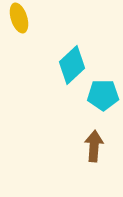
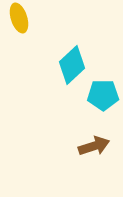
brown arrow: rotated 68 degrees clockwise
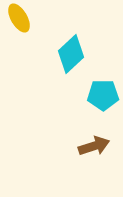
yellow ellipse: rotated 12 degrees counterclockwise
cyan diamond: moved 1 px left, 11 px up
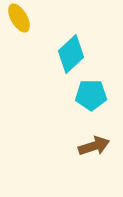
cyan pentagon: moved 12 px left
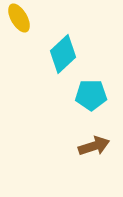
cyan diamond: moved 8 px left
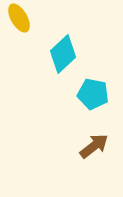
cyan pentagon: moved 2 px right, 1 px up; rotated 12 degrees clockwise
brown arrow: rotated 20 degrees counterclockwise
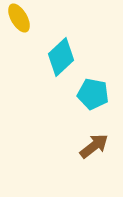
cyan diamond: moved 2 px left, 3 px down
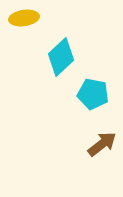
yellow ellipse: moved 5 px right; rotated 68 degrees counterclockwise
brown arrow: moved 8 px right, 2 px up
